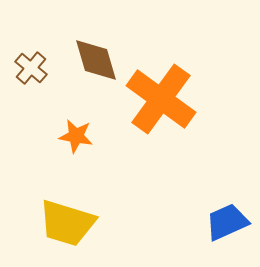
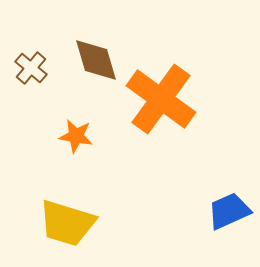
blue trapezoid: moved 2 px right, 11 px up
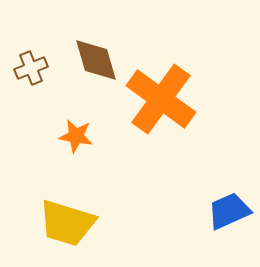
brown cross: rotated 28 degrees clockwise
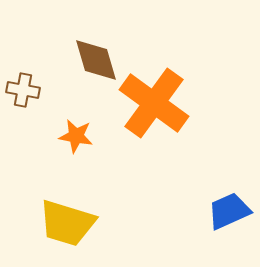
brown cross: moved 8 px left, 22 px down; rotated 32 degrees clockwise
orange cross: moved 7 px left, 4 px down
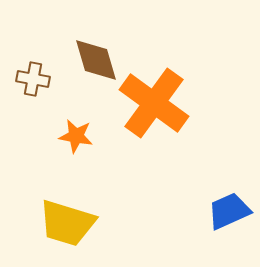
brown cross: moved 10 px right, 11 px up
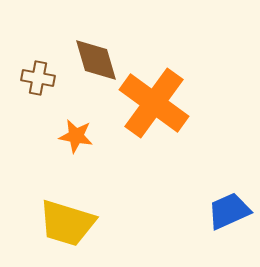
brown cross: moved 5 px right, 1 px up
